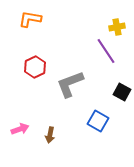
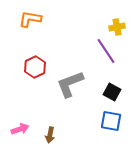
black square: moved 10 px left
blue square: moved 13 px right; rotated 20 degrees counterclockwise
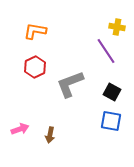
orange L-shape: moved 5 px right, 12 px down
yellow cross: rotated 21 degrees clockwise
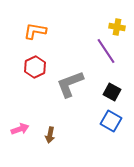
blue square: rotated 20 degrees clockwise
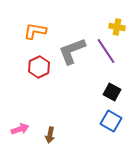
red hexagon: moved 4 px right
gray L-shape: moved 2 px right, 33 px up
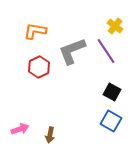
yellow cross: moved 2 px left, 1 px up; rotated 28 degrees clockwise
